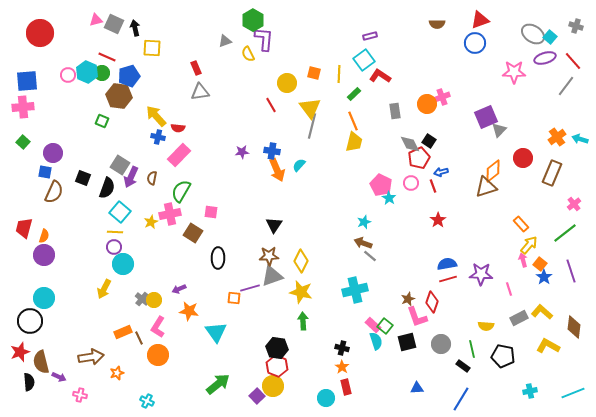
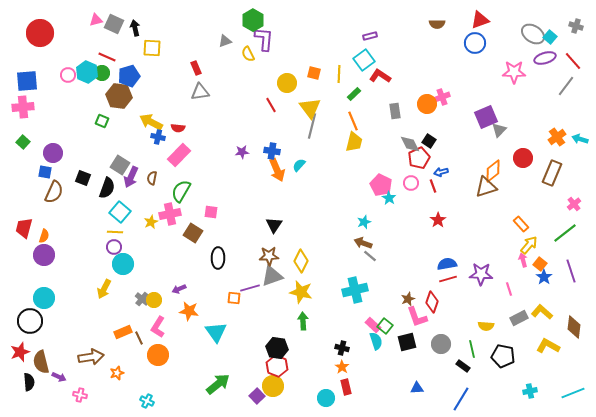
yellow arrow at (156, 116): moved 5 px left, 6 px down; rotated 20 degrees counterclockwise
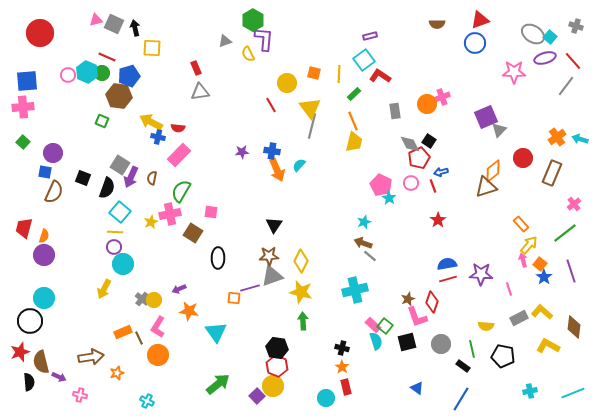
blue triangle at (417, 388): rotated 40 degrees clockwise
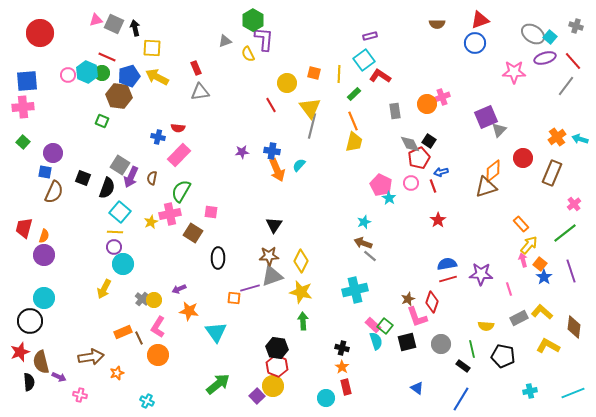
yellow arrow at (151, 122): moved 6 px right, 45 px up
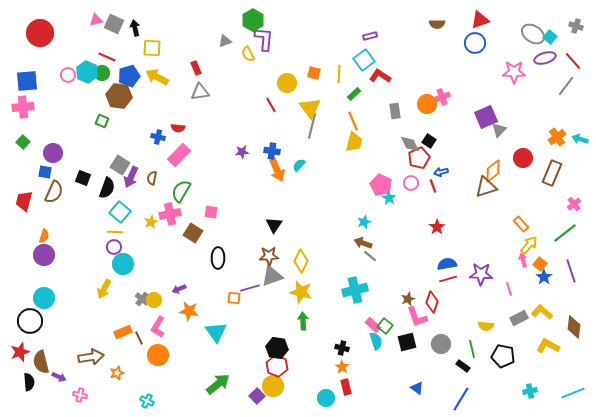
red star at (438, 220): moved 1 px left, 7 px down
red trapezoid at (24, 228): moved 27 px up
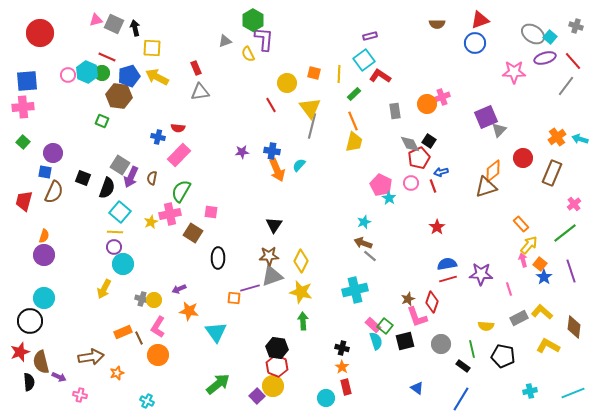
gray cross at (142, 299): rotated 24 degrees counterclockwise
black square at (407, 342): moved 2 px left, 1 px up
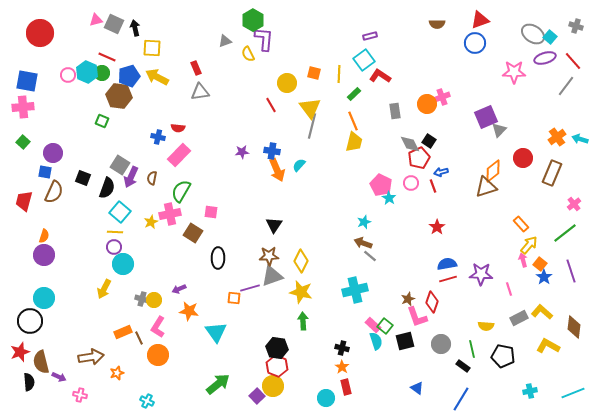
blue square at (27, 81): rotated 15 degrees clockwise
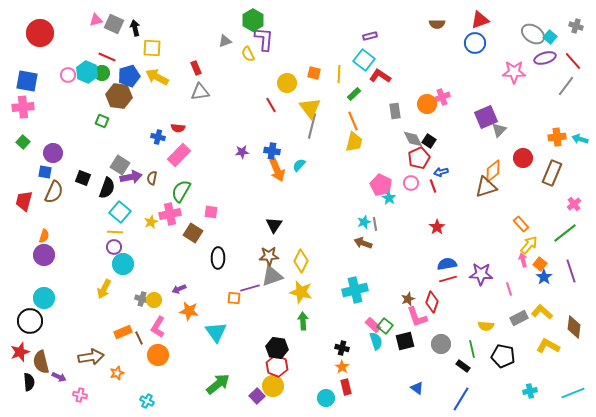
cyan square at (364, 60): rotated 15 degrees counterclockwise
orange cross at (557, 137): rotated 30 degrees clockwise
gray diamond at (410, 144): moved 3 px right, 5 px up
purple arrow at (131, 177): rotated 125 degrees counterclockwise
gray line at (370, 256): moved 5 px right, 32 px up; rotated 40 degrees clockwise
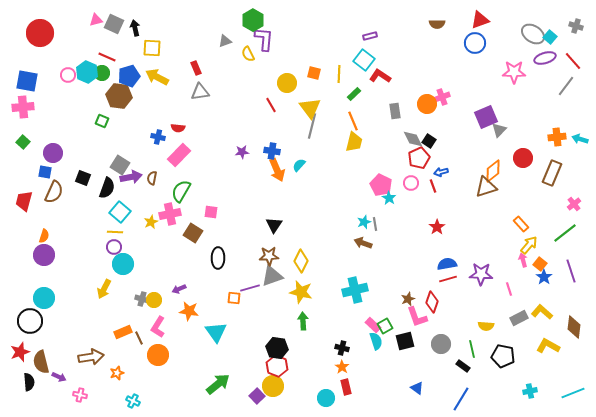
green square at (385, 326): rotated 21 degrees clockwise
cyan cross at (147, 401): moved 14 px left
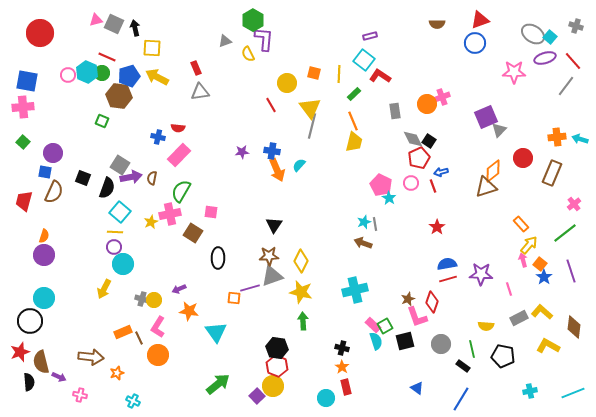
brown arrow at (91, 357): rotated 15 degrees clockwise
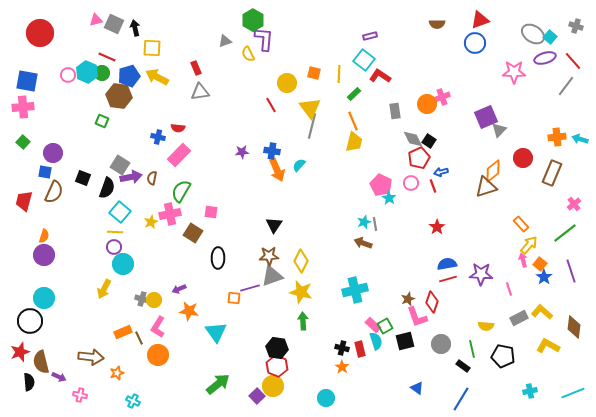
red rectangle at (346, 387): moved 14 px right, 38 px up
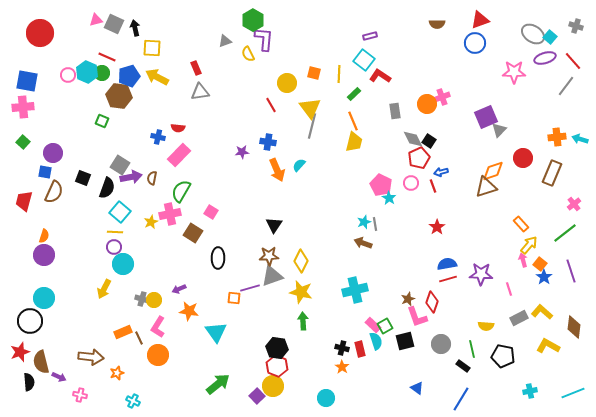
blue cross at (272, 151): moved 4 px left, 9 px up
orange diamond at (493, 171): rotated 20 degrees clockwise
pink square at (211, 212): rotated 24 degrees clockwise
